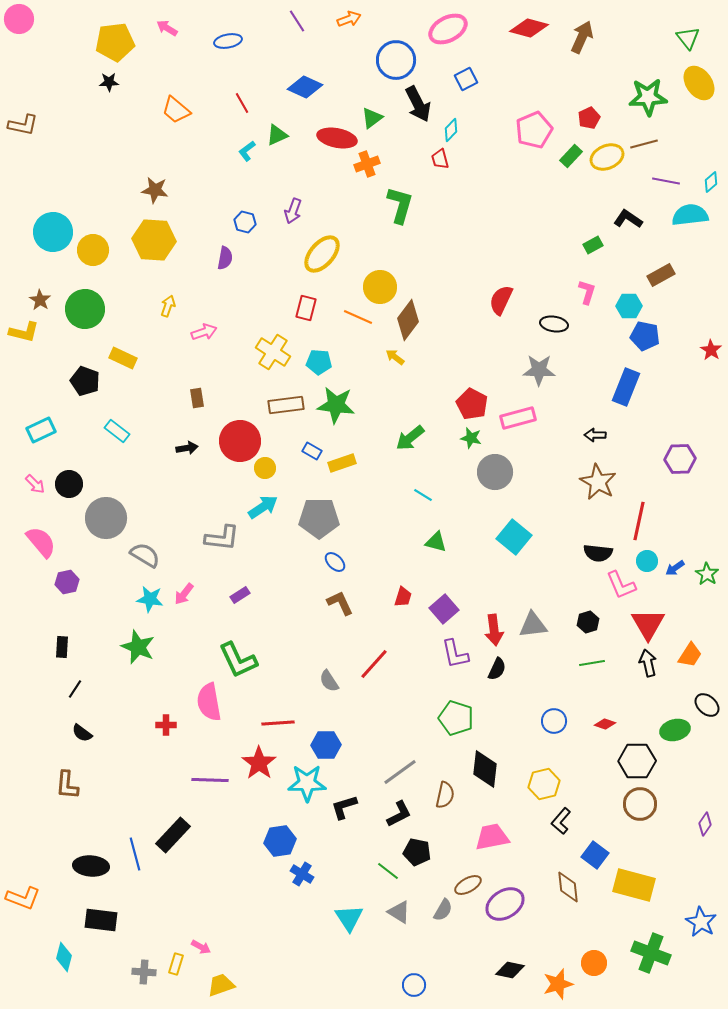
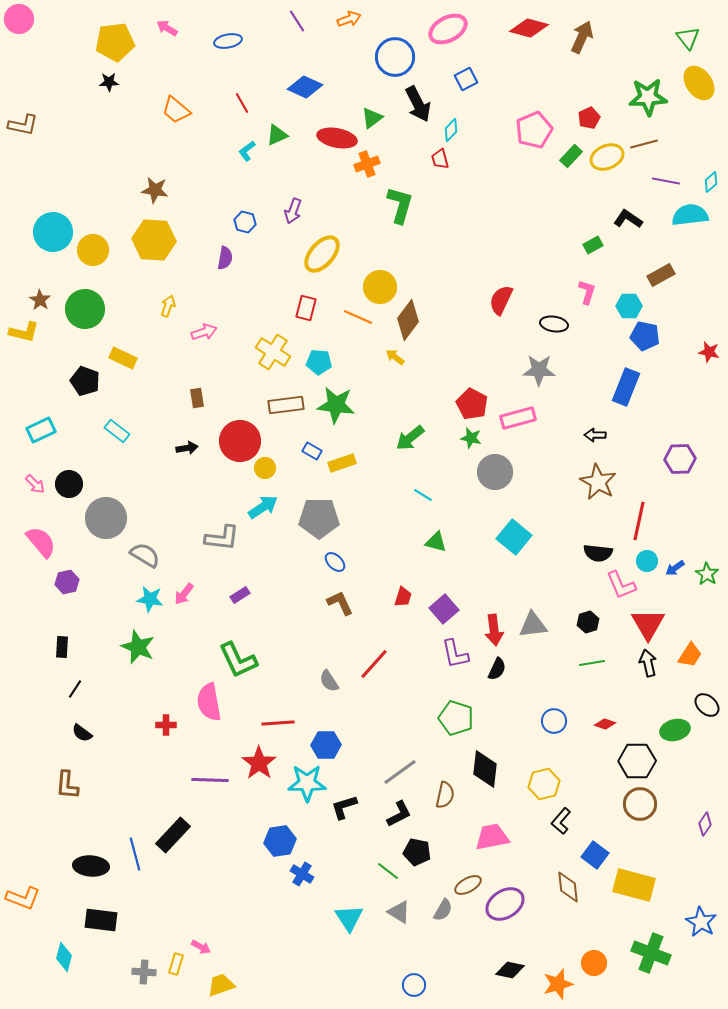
blue circle at (396, 60): moved 1 px left, 3 px up
red star at (711, 350): moved 2 px left, 2 px down; rotated 20 degrees counterclockwise
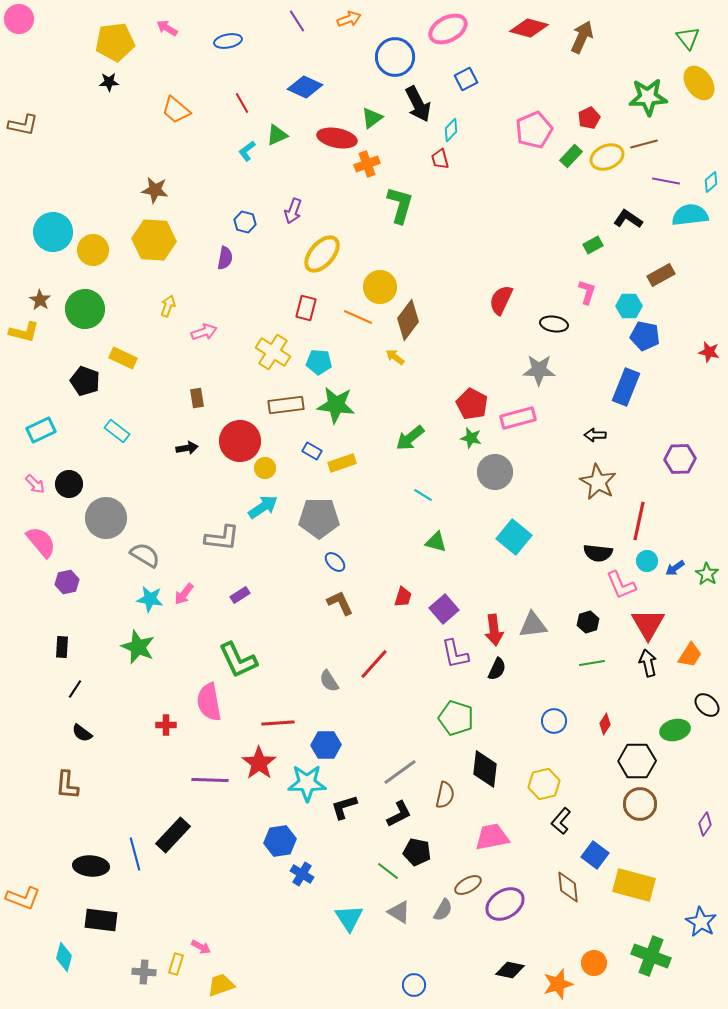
red diamond at (605, 724): rotated 75 degrees counterclockwise
green cross at (651, 953): moved 3 px down
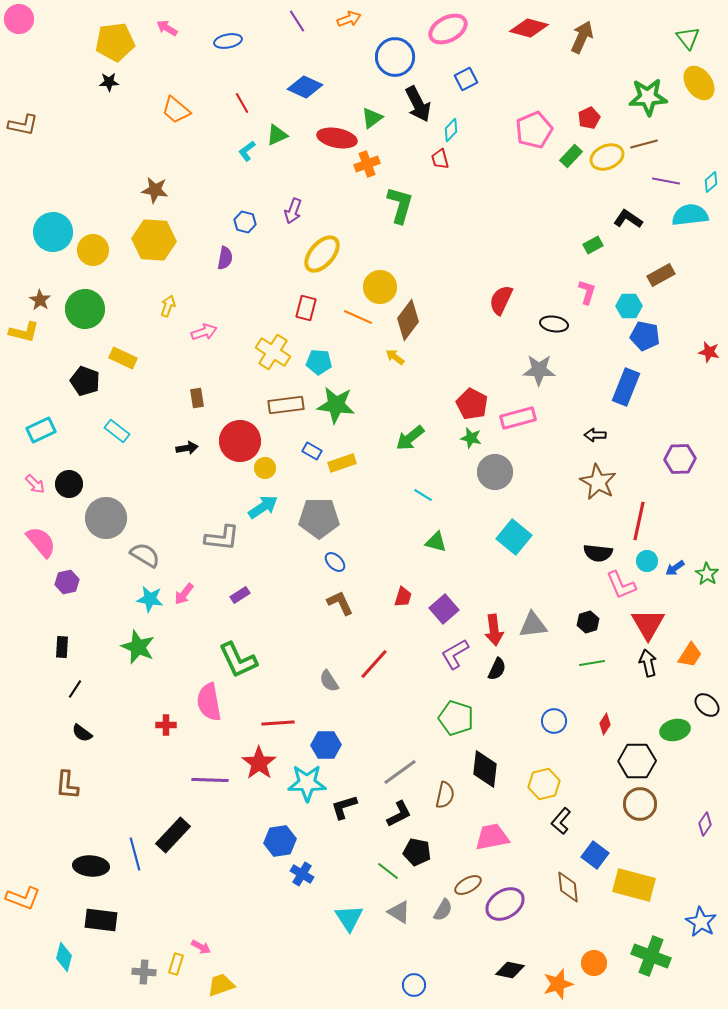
purple L-shape at (455, 654): rotated 72 degrees clockwise
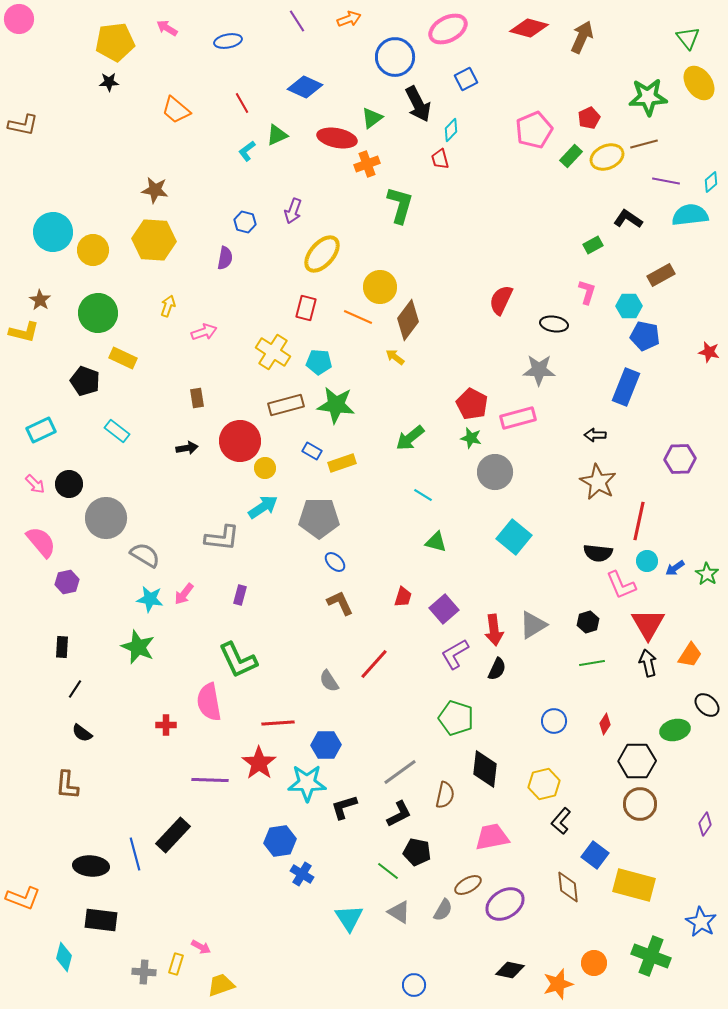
green circle at (85, 309): moved 13 px right, 4 px down
brown rectangle at (286, 405): rotated 8 degrees counterclockwise
purple rectangle at (240, 595): rotated 42 degrees counterclockwise
gray triangle at (533, 625): rotated 24 degrees counterclockwise
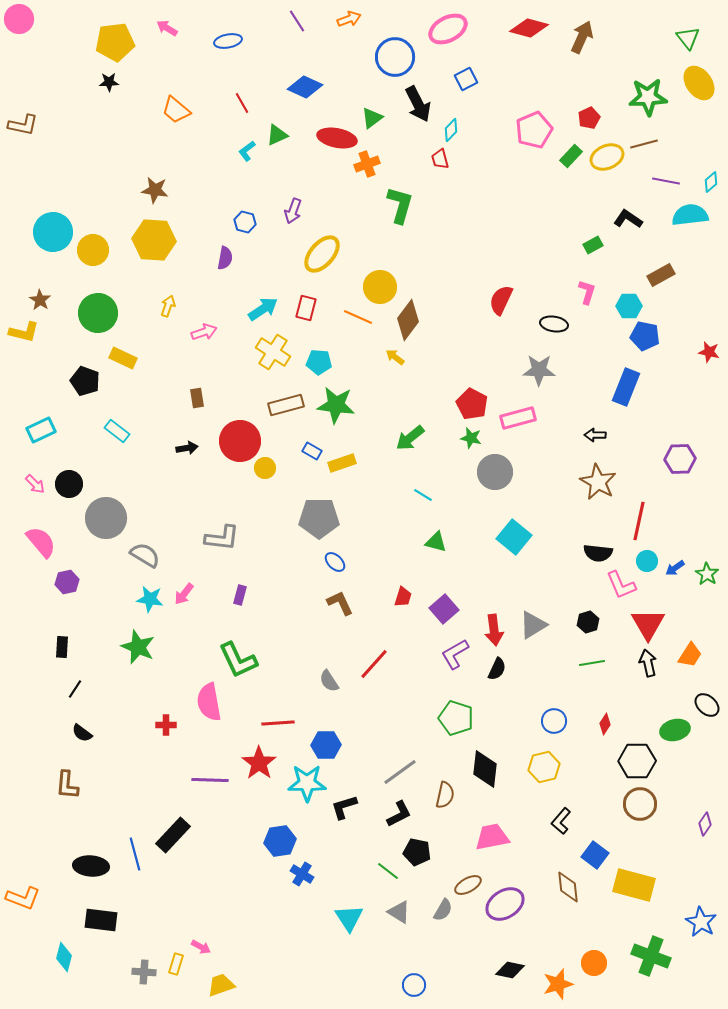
cyan arrow at (263, 507): moved 198 px up
yellow hexagon at (544, 784): moved 17 px up
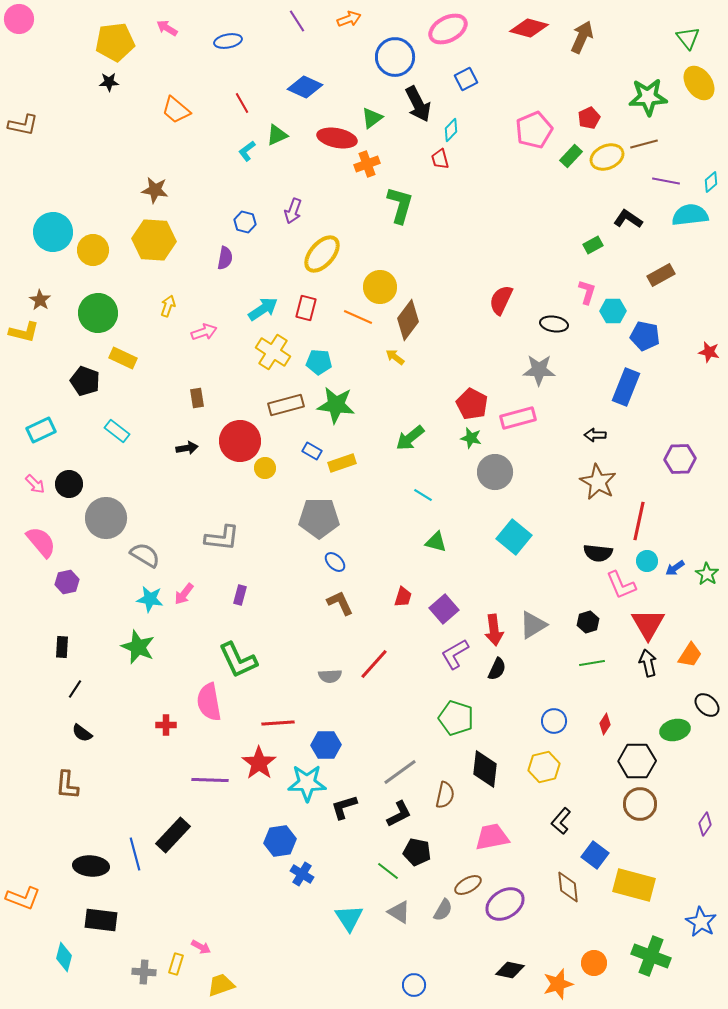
cyan hexagon at (629, 306): moved 16 px left, 5 px down
gray semicircle at (329, 681): moved 1 px right, 5 px up; rotated 60 degrees counterclockwise
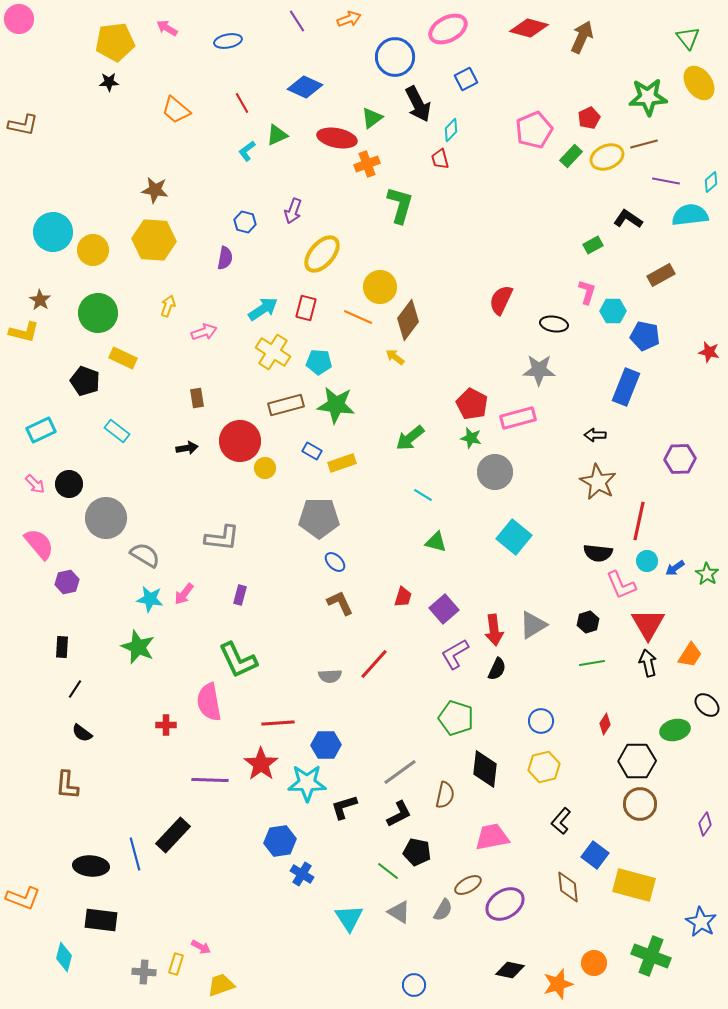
pink semicircle at (41, 542): moved 2 px left, 2 px down
blue circle at (554, 721): moved 13 px left
red star at (259, 763): moved 2 px right, 1 px down
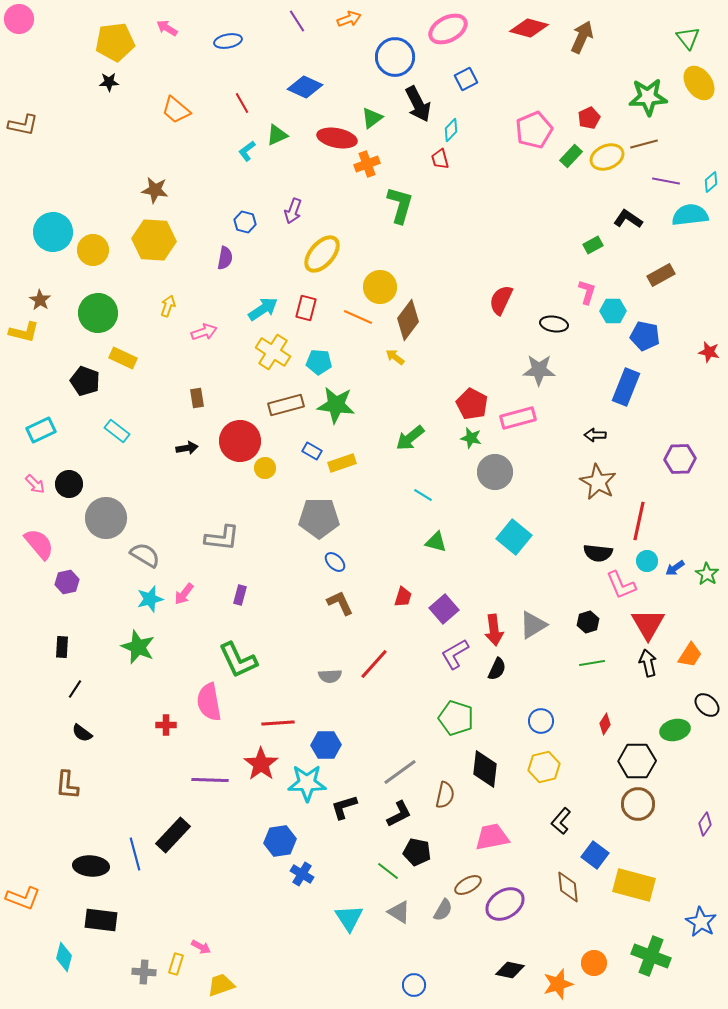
cyan star at (150, 599): rotated 24 degrees counterclockwise
brown circle at (640, 804): moved 2 px left
